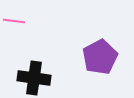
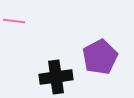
black cross: moved 22 px right, 1 px up; rotated 16 degrees counterclockwise
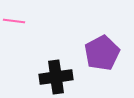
purple pentagon: moved 2 px right, 4 px up
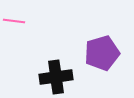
purple pentagon: rotated 12 degrees clockwise
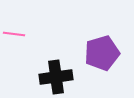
pink line: moved 13 px down
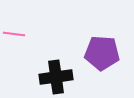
purple pentagon: rotated 20 degrees clockwise
